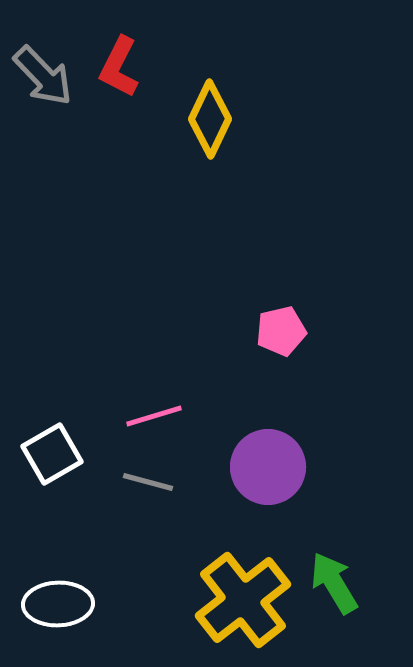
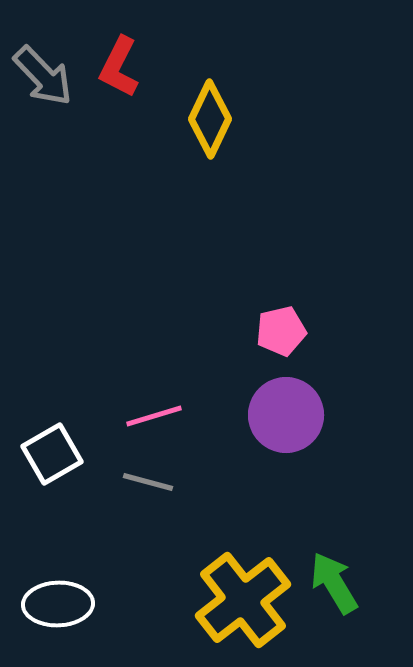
purple circle: moved 18 px right, 52 px up
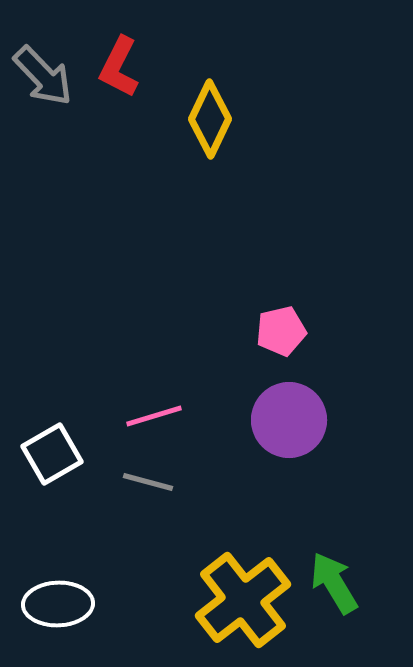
purple circle: moved 3 px right, 5 px down
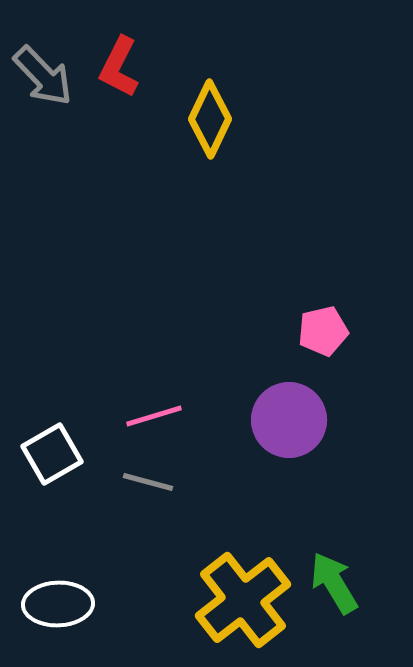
pink pentagon: moved 42 px right
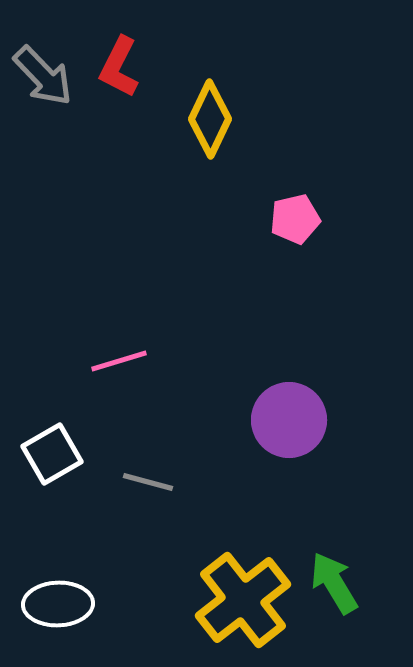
pink pentagon: moved 28 px left, 112 px up
pink line: moved 35 px left, 55 px up
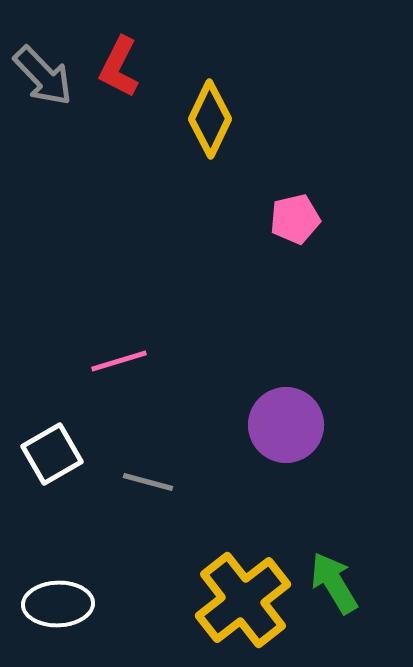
purple circle: moved 3 px left, 5 px down
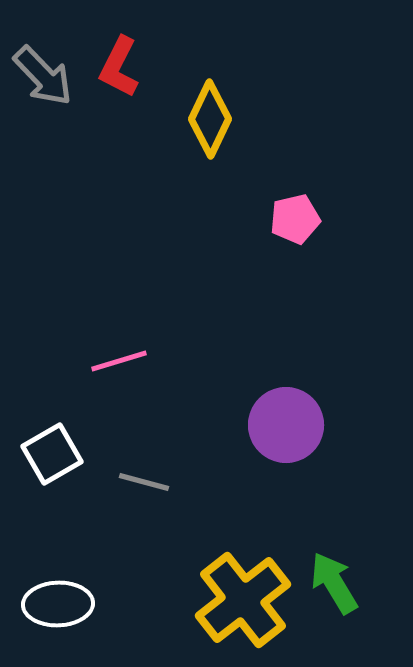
gray line: moved 4 px left
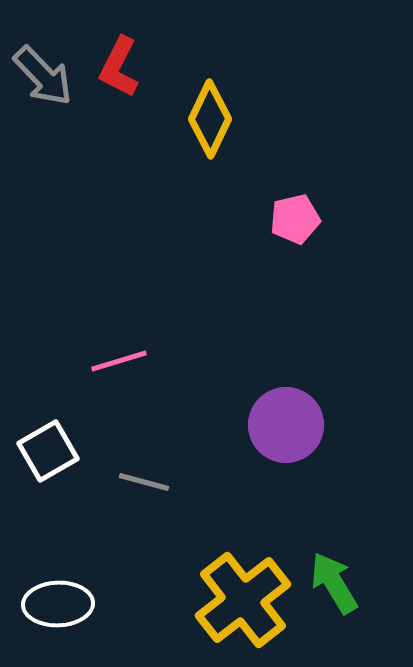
white square: moved 4 px left, 3 px up
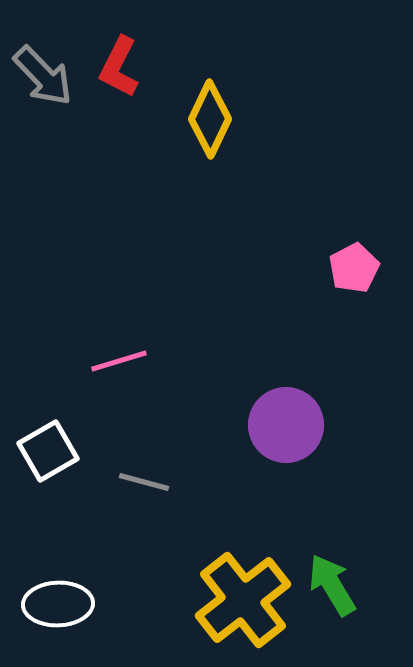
pink pentagon: moved 59 px right, 49 px down; rotated 15 degrees counterclockwise
green arrow: moved 2 px left, 2 px down
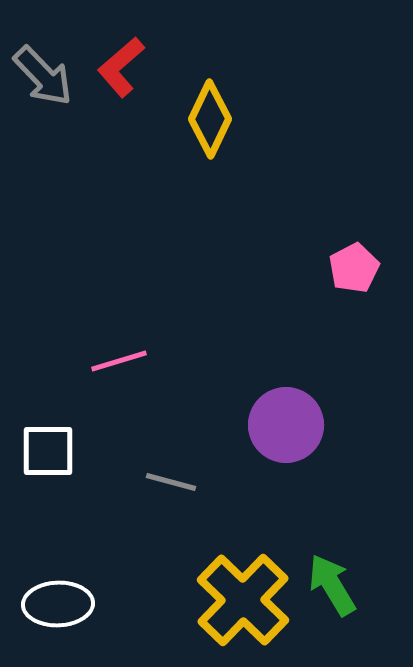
red L-shape: moved 2 px right; rotated 22 degrees clockwise
white square: rotated 30 degrees clockwise
gray line: moved 27 px right
yellow cross: rotated 8 degrees counterclockwise
